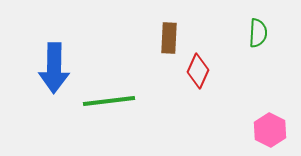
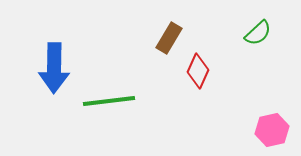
green semicircle: rotated 44 degrees clockwise
brown rectangle: rotated 28 degrees clockwise
pink hexagon: moved 2 px right; rotated 20 degrees clockwise
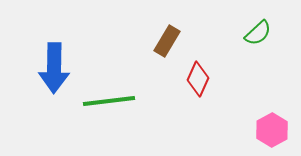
brown rectangle: moved 2 px left, 3 px down
red diamond: moved 8 px down
pink hexagon: rotated 16 degrees counterclockwise
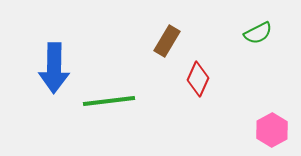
green semicircle: rotated 16 degrees clockwise
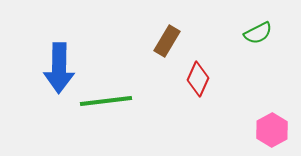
blue arrow: moved 5 px right
green line: moved 3 px left
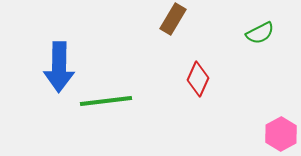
green semicircle: moved 2 px right
brown rectangle: moved 6 px right, 22 px up
blue arrow: moved 1 px up
pink hexagon: moved 9 px right, 4 px down
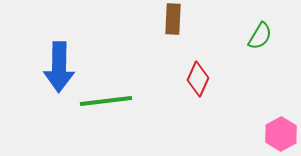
brown rectangle: rotated 28 degrees counterclockwise
green semicircle: moved 3 px down; rotated 32 degrees counterclockwise
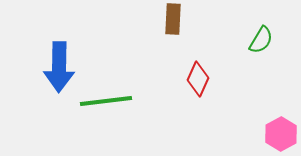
green semicircle: moved 1 px right, 4 px down
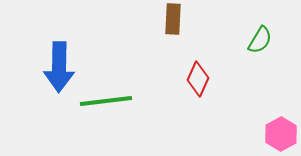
green semicircle: moved 1 px left
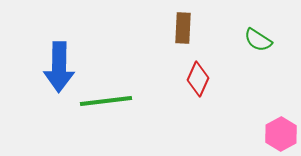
brown rectangle: moved 10 px right, 9 px down
green semicircle: moved 2 px left; rotated 92 degrees clockwise
